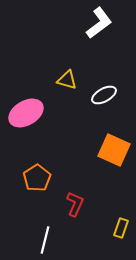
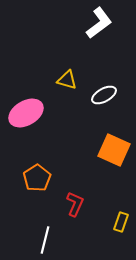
yellow rectangle: moved 6 px up
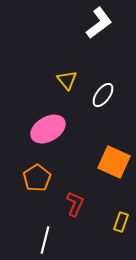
yellow triangle: rotated 35 degrees clockwise
white ellipse: moved 1 px left; rotated 25 degrees counterclockwise
pink ellipse: moved 22 px right, 16 px down
orange square: moved 12 px down
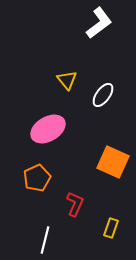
orange square: moved 1 px left
orange pentagon: rotated 8 degrees clockwise
yellow rectangle: moved 10 px left, 6 px down
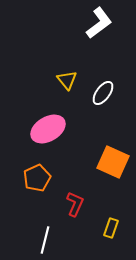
white ellipse: moved 2 px up
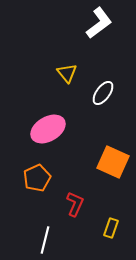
yellow triangle: moved 7 px up
